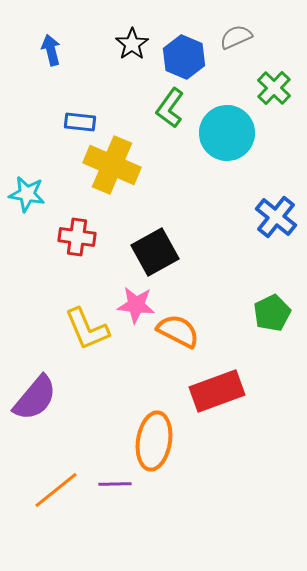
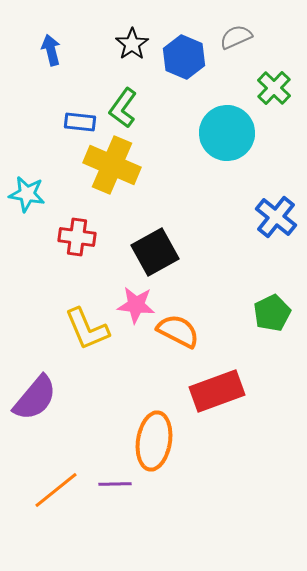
green L-shape: moved 47 px left
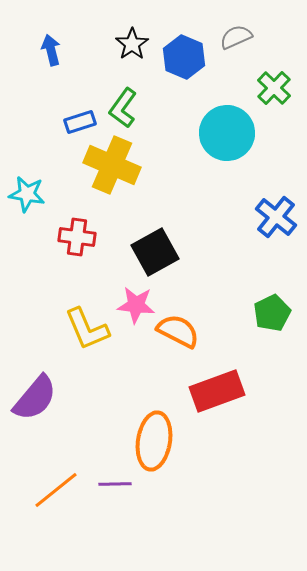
blue rectangle: rotated 24 degrees counterclockwise
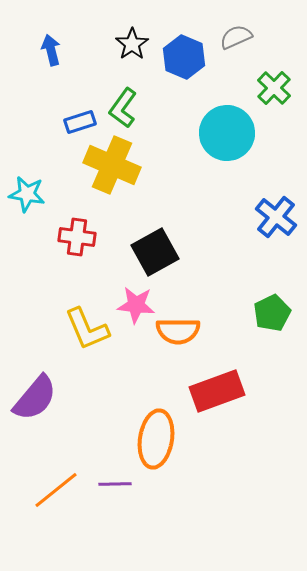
orange semicircle: rotated 153 degrees clockwise
orange ellipse: moved 2 px right, 2 px up
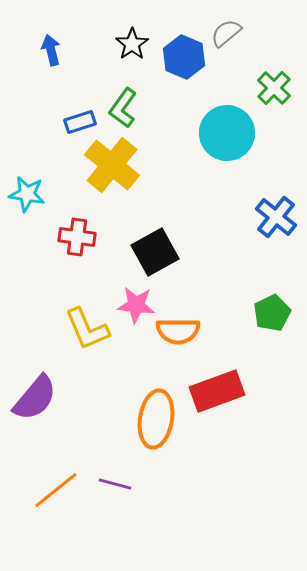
gray semicircle: moved 10 px left, 4 px up; rotated 16 degrees counterclockwise
yellow cross: rotated 16 degrees clockwise
orange ellipse: moved 20 px up
purple line: rotated 16 degrees clockwise
